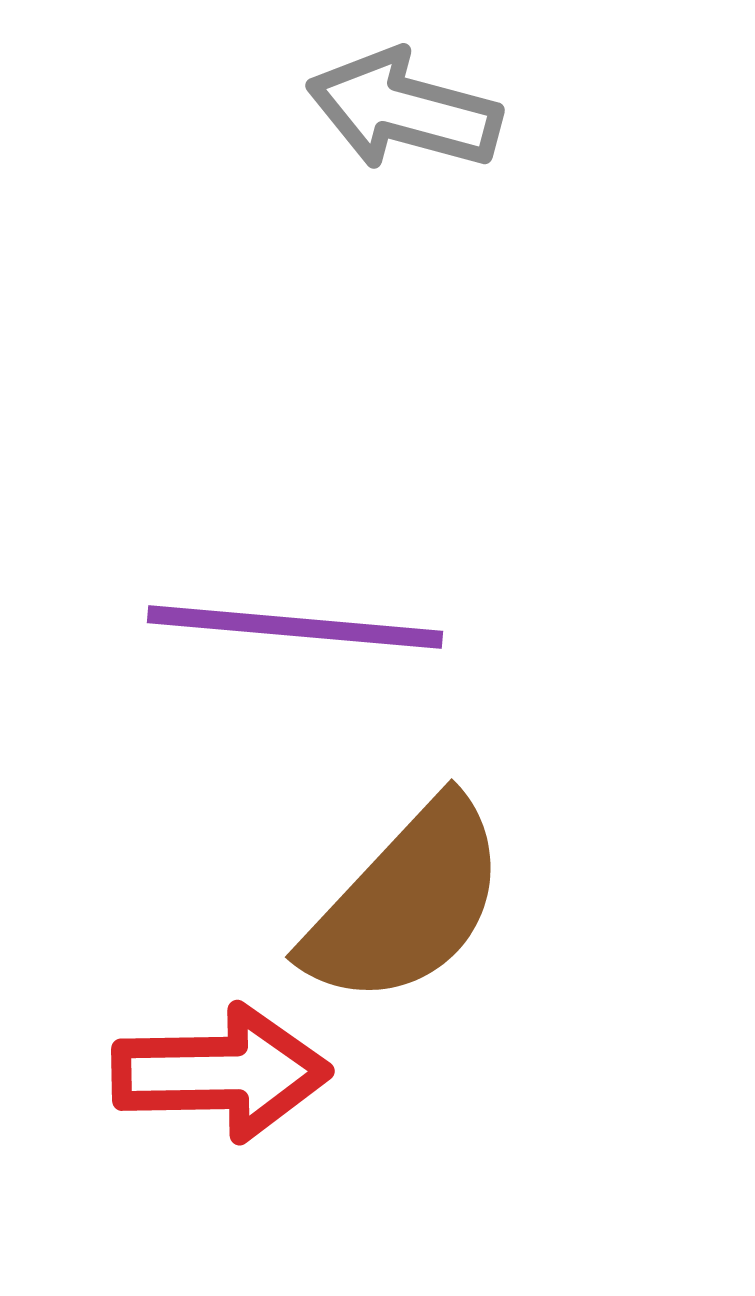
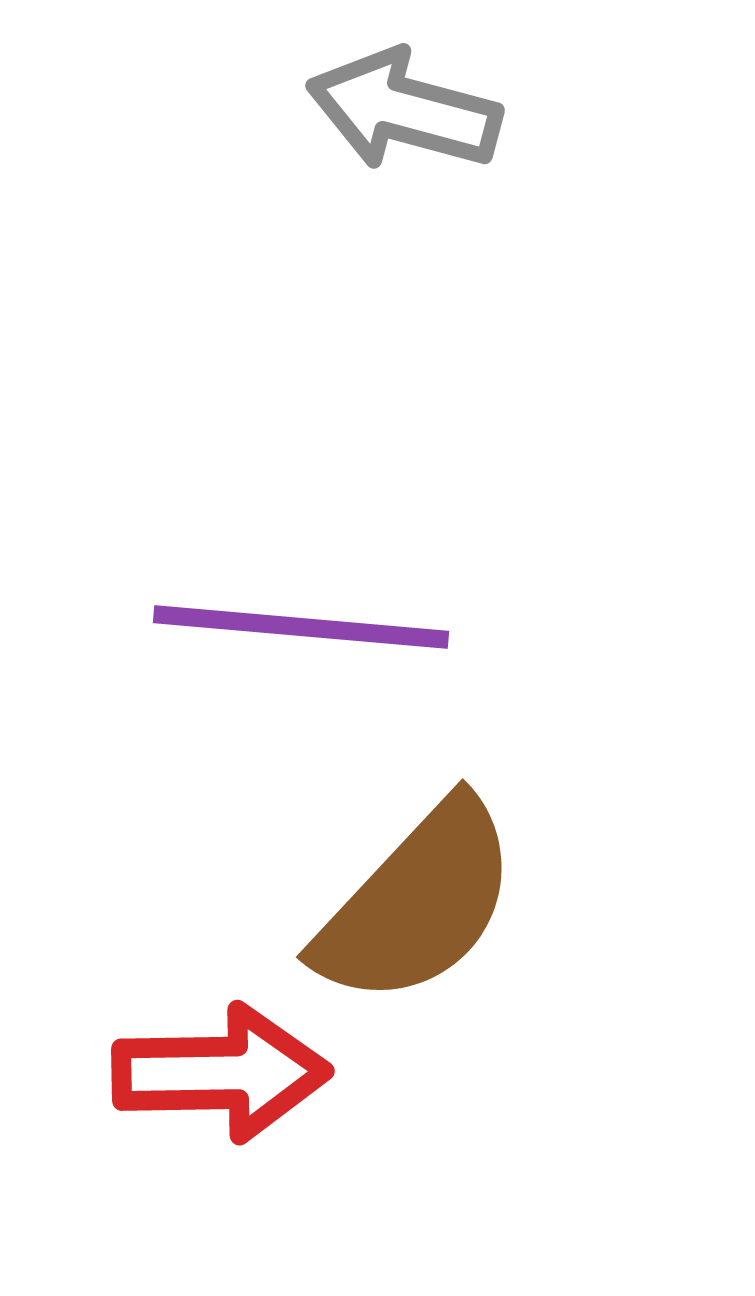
purple line: moved 6 px right
brown semicircle: moved 11 px right
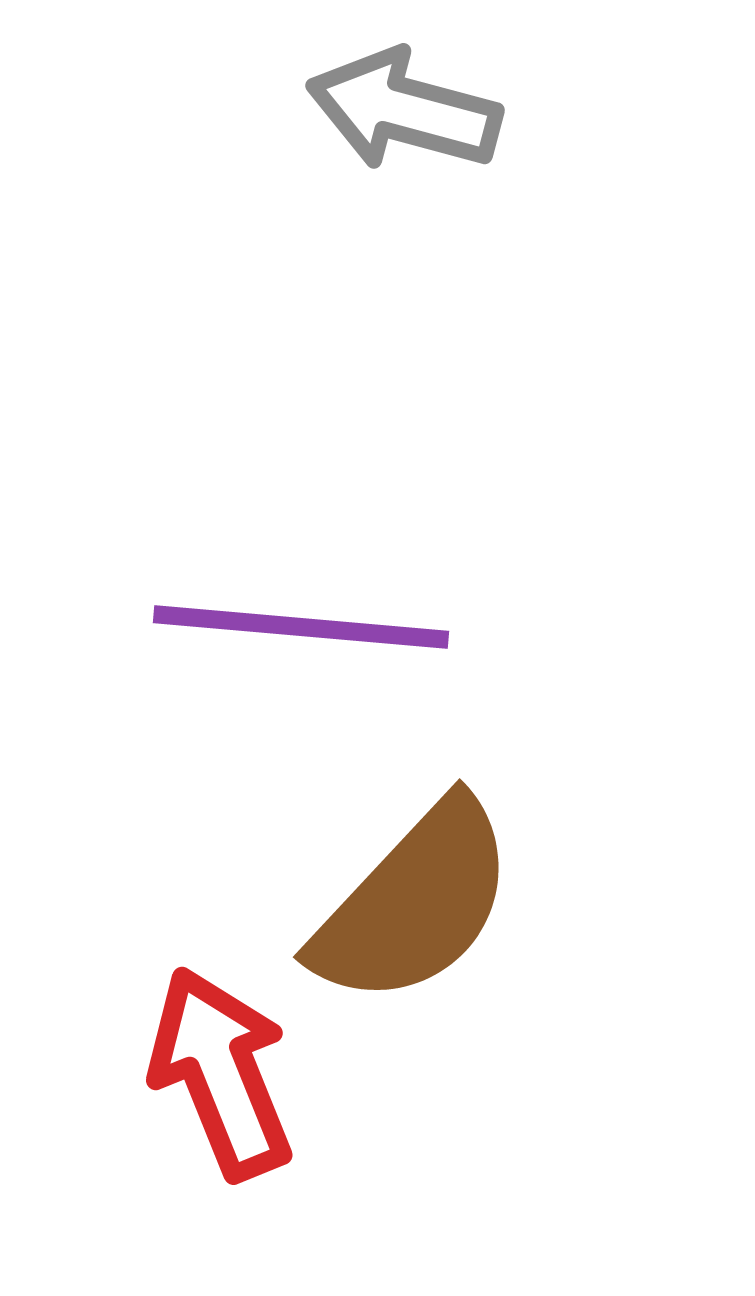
brown semicircle: moved 3 px left
red arrow: rotated 111 degrees counterclockwise
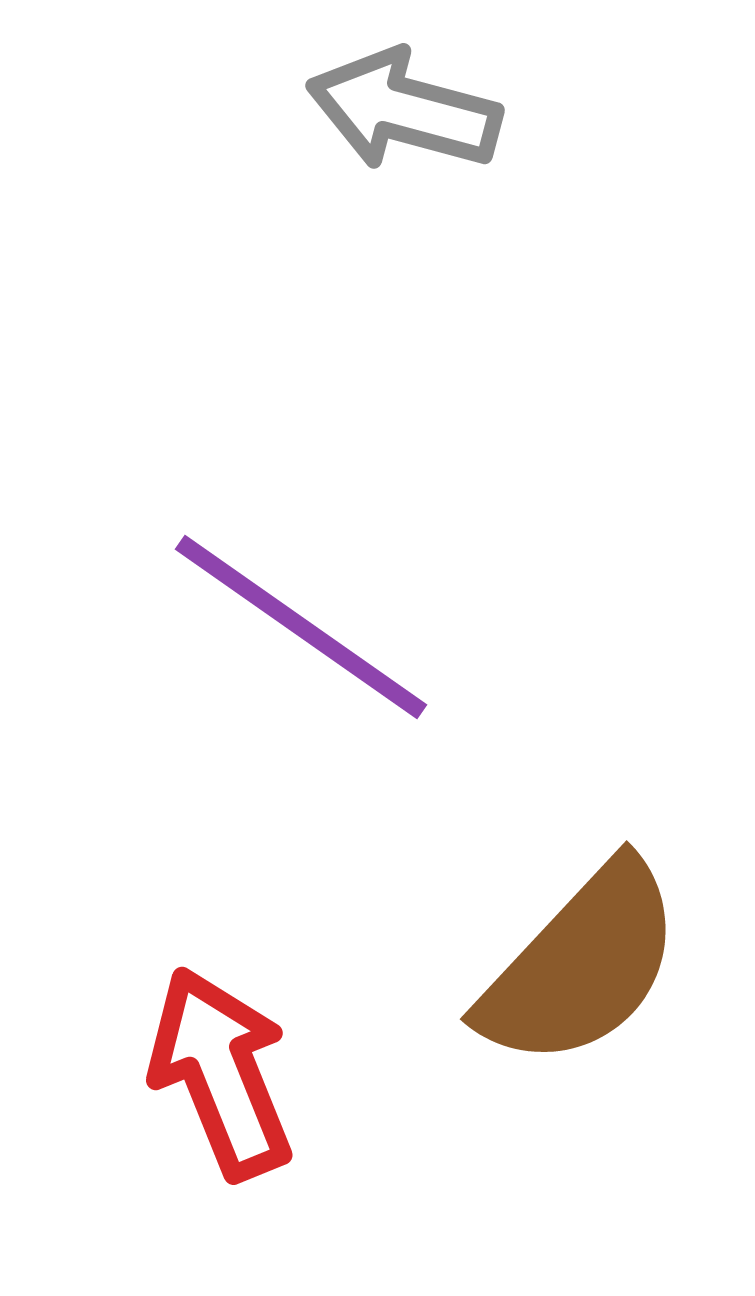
purple line: rotated 30 degrees clockwise
brown semicircle: moved 167 px right, 62 px down
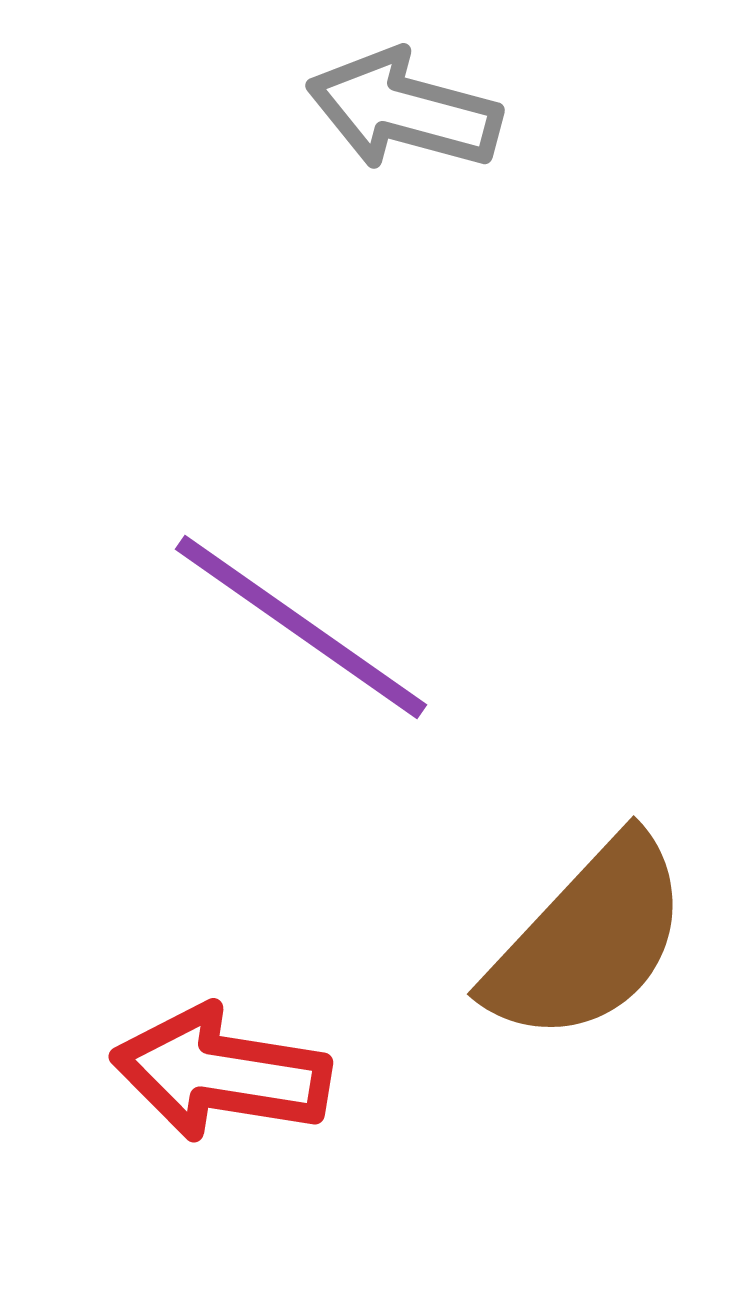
brown semicircle: moved 7 px right, 25 px up
red arrow: rotated 59 degrees counterclockwise
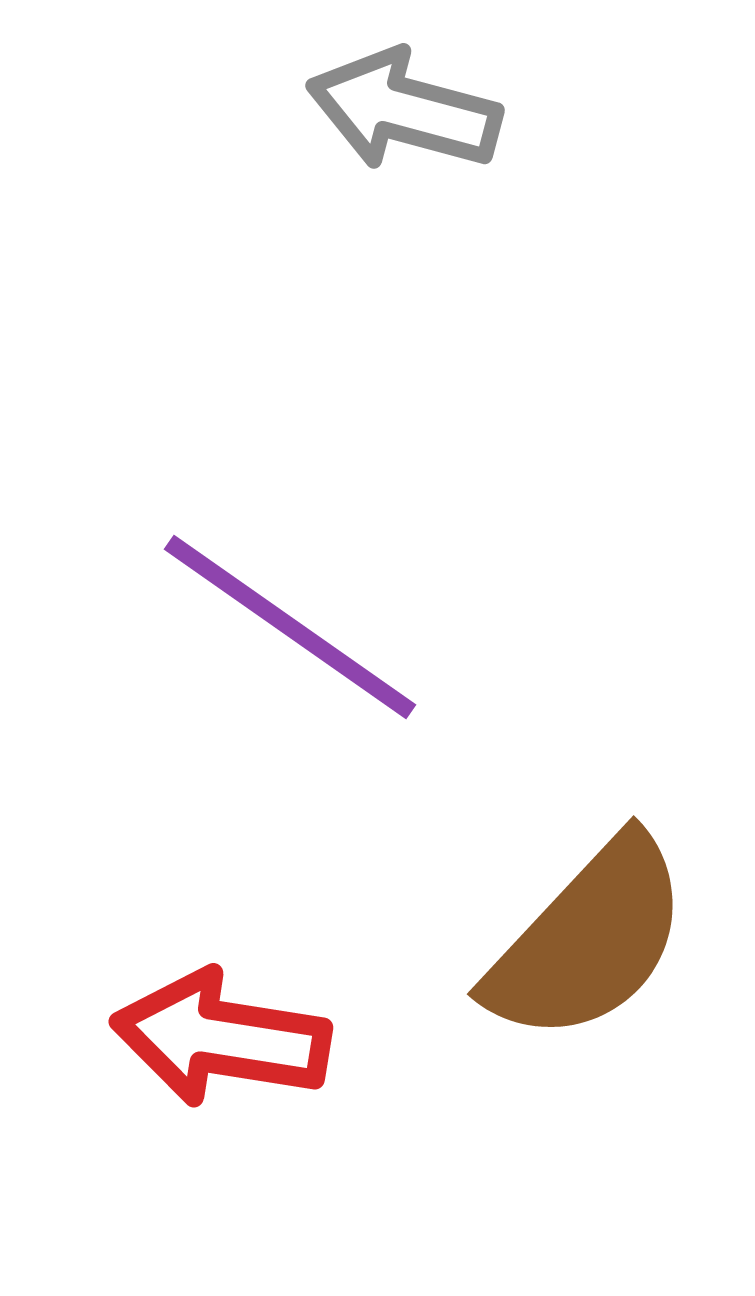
purple line: moved 11 px left
red arrow: moved 35 px up
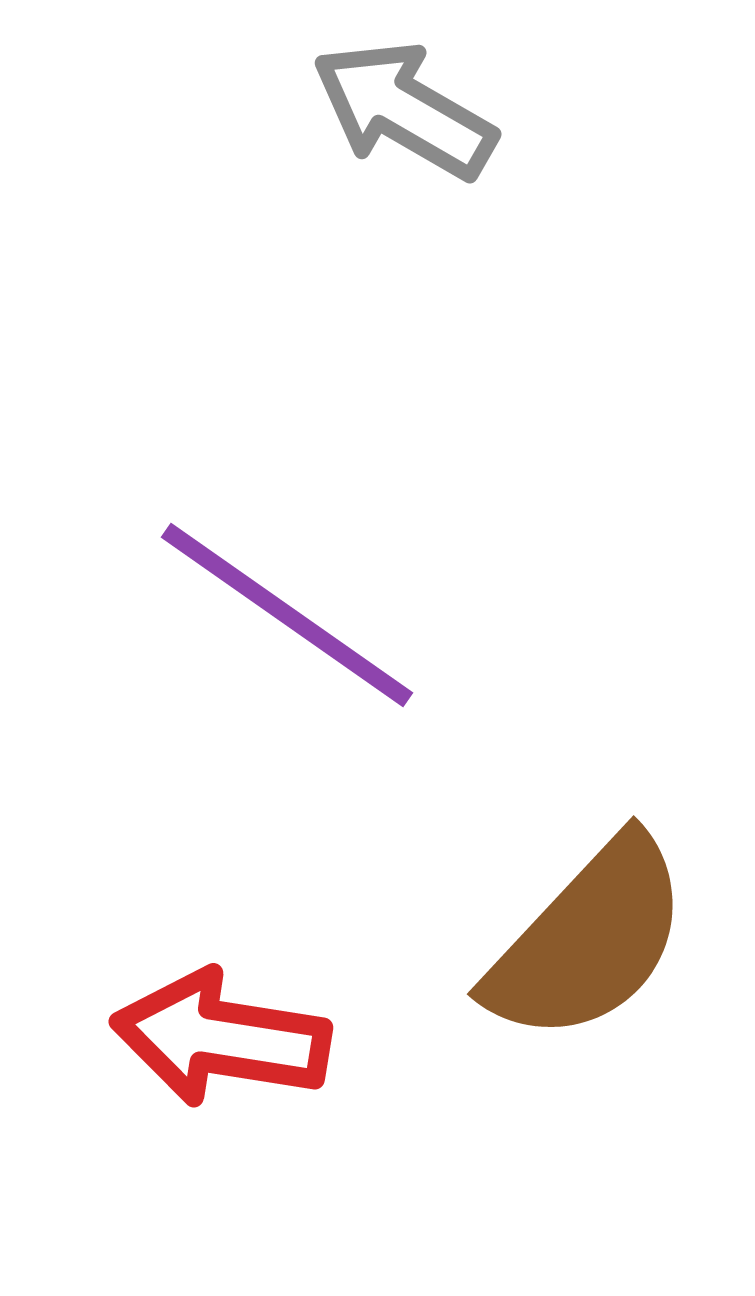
gray arrow: rotated 15 degrees clockwise
purple line: moved 3 px left, 12 px up
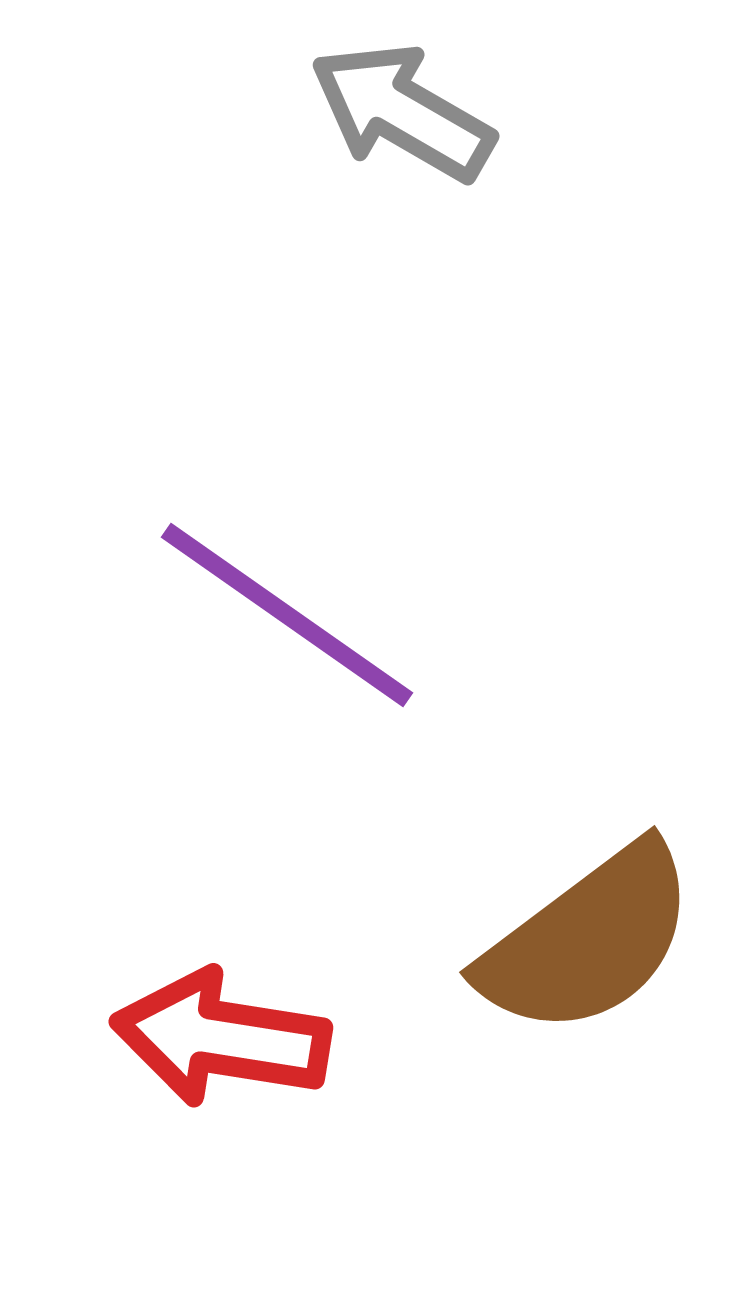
gray arrow: moved 2 px left, 2 px down
brown semicircle: rotated 10 degrees clockwise
